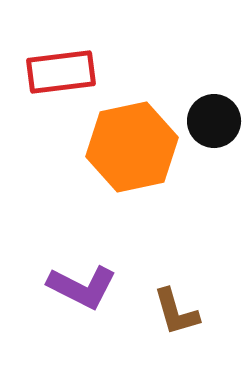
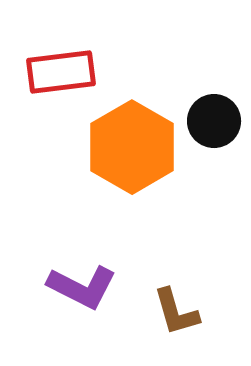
orange hexagon: rotated 18 degrees counterclockwise
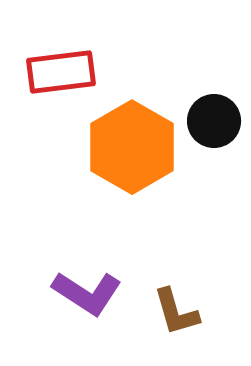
purple L-shape: moved 5 px right, 6 px down; rotated 6 degrees clockwise
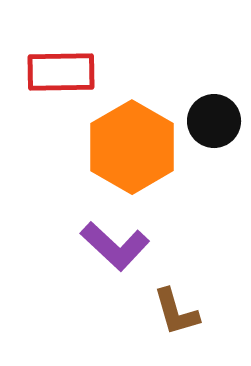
red rectangle: rotated 6 degrees clockwise
purple L-shape: moved 28 px right, 47 px up; rotated 10 degrees clockwise
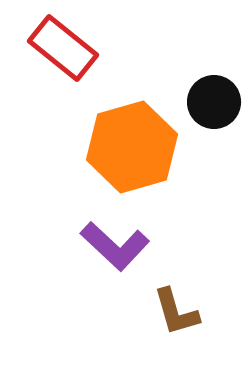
red rectangle: moved 2 px right, 24 px up; rotated 40 degrees clockwise
black circle: moved 19 px up
orange hexagon: rotated 14 degrees clockwise
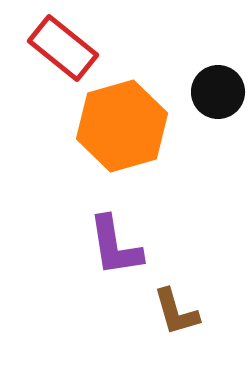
black circle: moved 4 px right, 10 px up
orange hexagon: moved 10 px left, 21 px up
purple L-shape: rotated 38 degrees clockwise
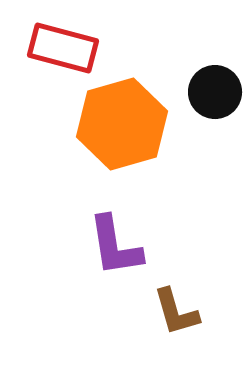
red rectangle: rotated 24 degrees counterclockwise
black circle: moved 3 px left
orange hexagon: moved 2 px up
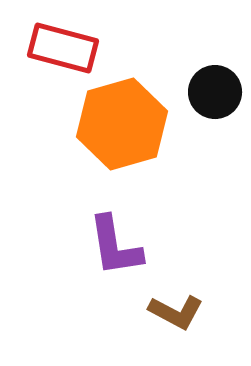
brown L-shape: rotated 46 degrees counterclockwise
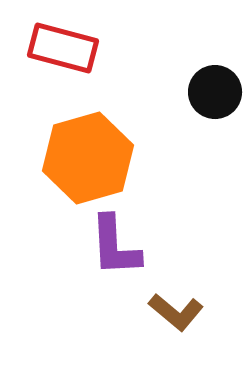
orange hexagon: moved 34 px left, 34 px down
purple L-shape: rotated 6 degrees clockwise
brown L-shape: rotated 12 degrees clockwise
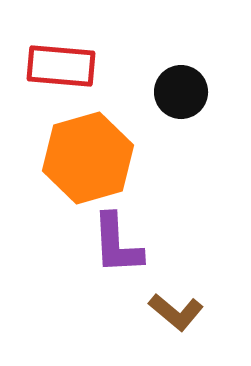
red rectangle: moved 2 px left, 18 px down; rotated 10 degrees counterclockwise
black circle: moved 34 px left
purple L-shape: moved 2 px right, 2 px up
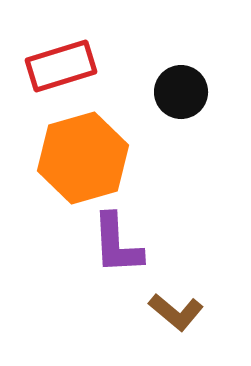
red rectangle: rotated 22 degrees counterclockwise
orange hexagon: moved 5 px left
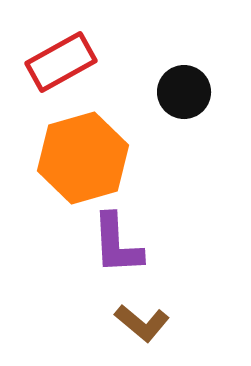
red rectangle: moved 4 px up; rotated 12 degrees counterclockwise
black circle: moved 3 px right
brown L-shape: moved 34 px left, 11 px down
